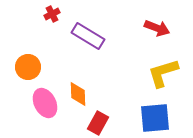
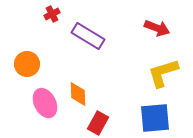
orange circle: moved 1 px left, 3 px up
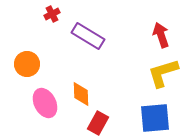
red arrow: moved 4 px right, 7 px down; rotated 130 degrees counterclockwise
orange diamond: moved 3 px right
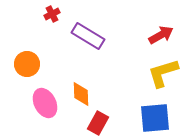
red arrow: rotated 80 degrees clockwise
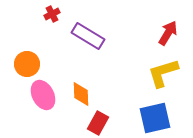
red arrow: moved 7 px right, 2 px up; rotated 30 degrees counterclockwise
pink ellipse: moved 2 px left, 8 px up
blue square: rotated 8 degrees counterclockwise
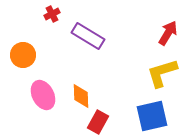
orange circle: moved 4 px left, 9 px up
yellow L-shape: moved 1 px left
orange diamond: moved 2 px down
blue square: moved 3 px left, 2 px up
red rectangle: moved 1 px up
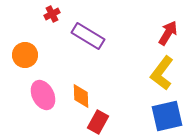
orange circle: moved 2 px right
yellow L-shape: rotated 36 degrees counterclockwise
blue square: moved 15 px right
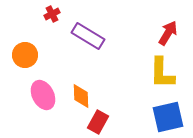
yellow L-shape: rotated 36 degrees counterclockwise
blue square: moved 1 px right, 1 px down
